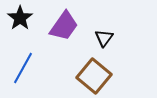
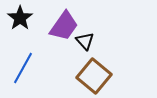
black triangle: moved 19 px left, 3 px down; rotated 18 degrees counterclockwise
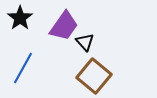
black triangle: moved 1 px down
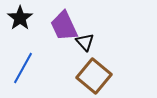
purple trapezoid: rotated 120 degrees clockwise
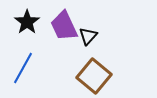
black star: moved 7 px right, 4 px down
black triangle: moved 3 px right, 6 px up; rotated 24 degrees clockwise
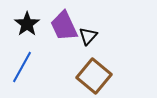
black star: moved 2 px down
blue line: moved 1 px left, 1 px up
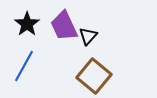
blue line: moved 2 px right, 1 px up
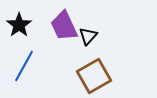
black star: moved 8 px left, 1 px down
brown square: rotated 20 degrees clockwise
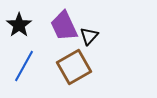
black triangle: moved 1 px right
brown square: moved 20 px left, 9 px up
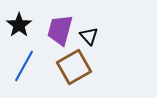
purple trapezoid: moved 4 px left, 4 px down; rotated 40 degrees clockwise
black triangle: rotated 24 degrees counterclockwise
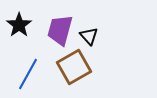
blue line: moved 4 px right, 8 px down
